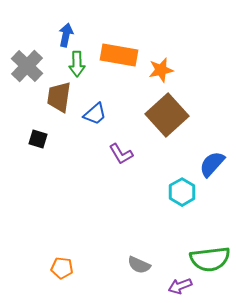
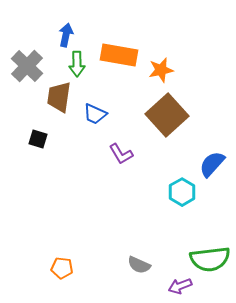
blue trapezoid: rotated 65 degrees clockwise
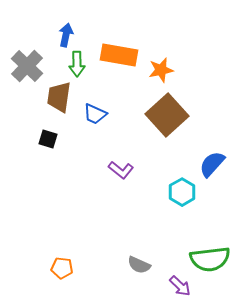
black square: moved 10 px right
purple L-shape: moved 16 px down; rotated 20 degrees counterclockwise
purple arrow: rotated 115 degrees counterclockwise
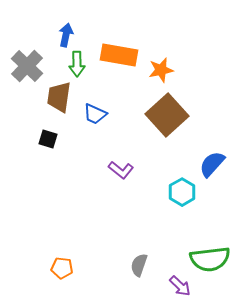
gray semicircle: rotated 85 degrees clockwise
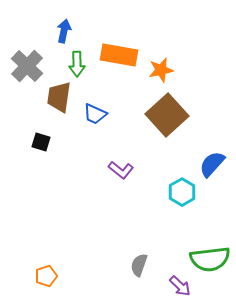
blue arrow: moved 2 px left, 4 px up
black square: moved 7 px left, 3 px down
orange pentagon: moved 16 px left, 8 px down; rotated 25 degrees counterclockwise
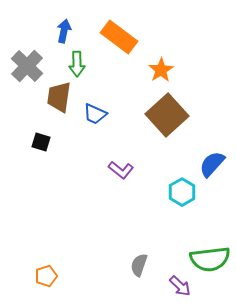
orange rectangle: moved 18 px up; rotated 27 degrees clockwise
orange star: rotated 20 degrees counterclockwise
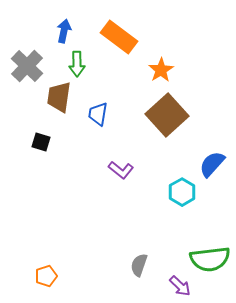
blue trapezoid: moved 3 px right; rotated 75 degrees clockwise
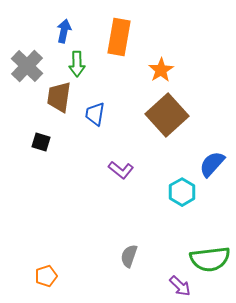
orange rectangle: rotated 63 degrees clockwise
blue trapezoid: moved 3 px left
gray semicircle: moved 10 px left, 9 px up
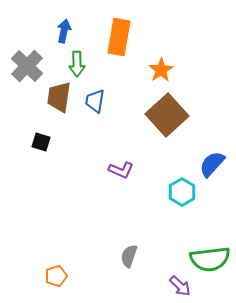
blue trapezoid: moved 13 px up
purple L-shape: rotated 15 degrees counterclockwise
orange pentagon: moved 10 px right
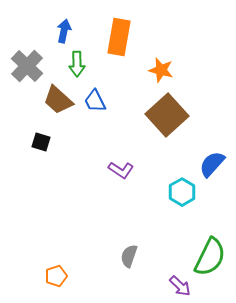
orange star: rotated 25 degrees counterclockwise
brown trapezoid: moved 1 px left, 3 px down; rotated 56 degrees counterclockwise
blue trapezoid: rotated 35 degrees counterclockwise
purple L-shape: rotated 10 degrees clockwise
green semicircle: moved 2 px up; rotated 57 degrees counterclockwise
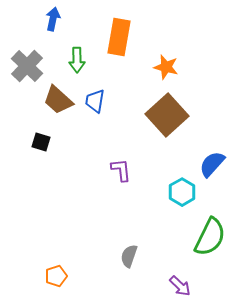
blue arrow: moved 11 px left, 12 px up
green arrow: moved 4 px up
orange star: moved 5 px right, 3 px up
blue trapezoid: rotated 35 degrees clockwise
purple L-shape: rotated 130 degrees counterclockwise
green semicircle: moved 20 px up
